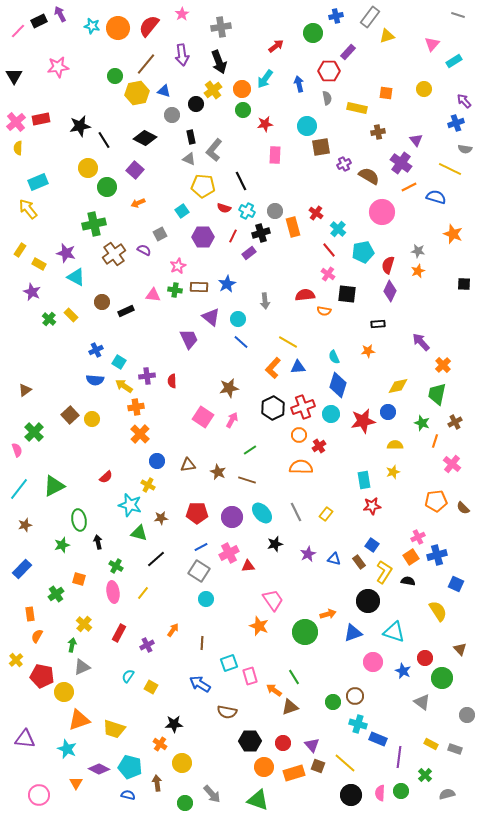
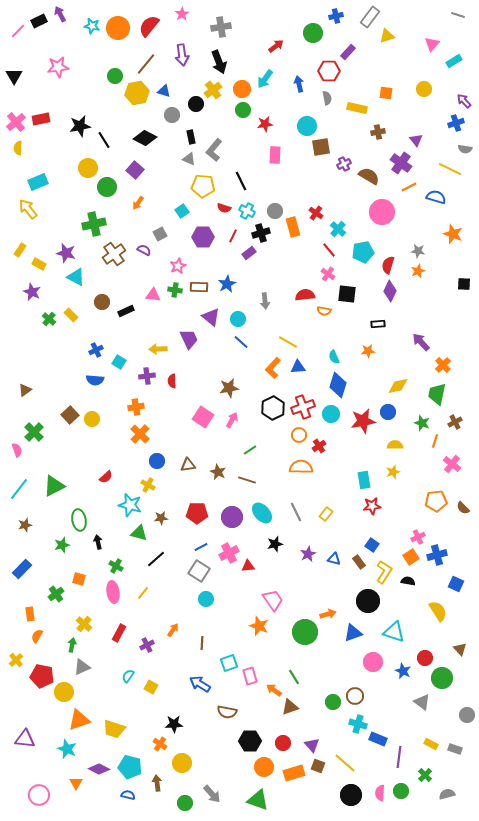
orange arrow at (138, 203): rotated 32 degrees counterclockwise
yellow arrow at (124, 386): moved 34 px right, 37 px up; rotated 36 degrees counterclockwise
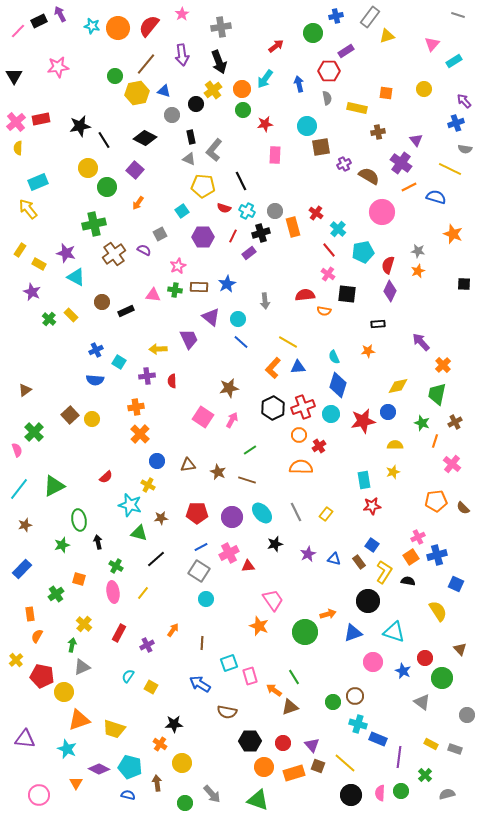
purple rectangle at (348, 52): moved 2 px left, 1 px up; rotated 14 degrees clockwise
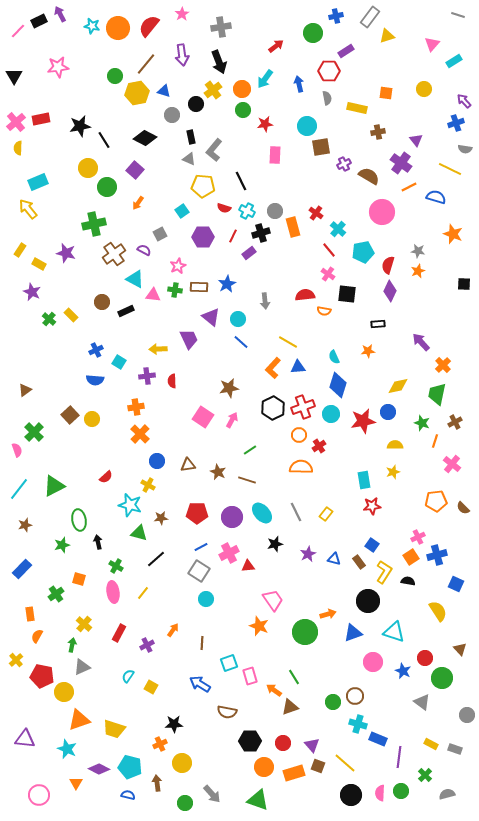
cyan triangle at (76, 277): moved 59 px right, 2 px down
orange cross at (160, 744): rotated 32 degrees clockwise
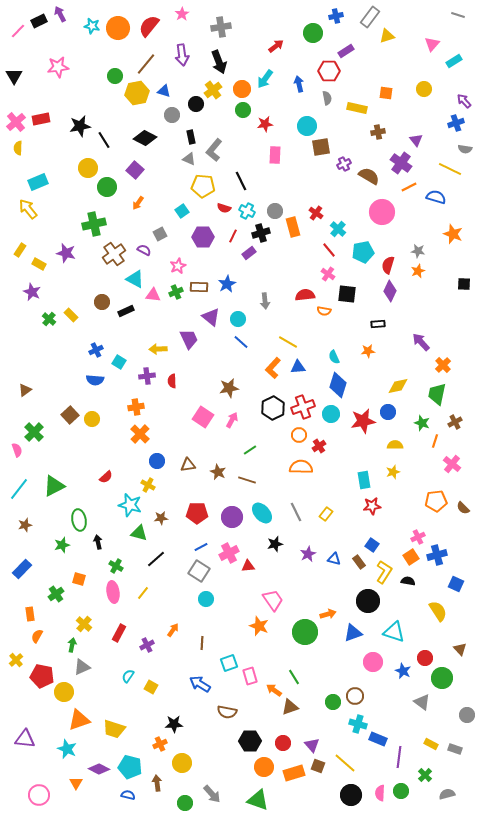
green cross at (175, 290): moved 1 px right, 2 px down; rotated 32 degrees counterclockwise
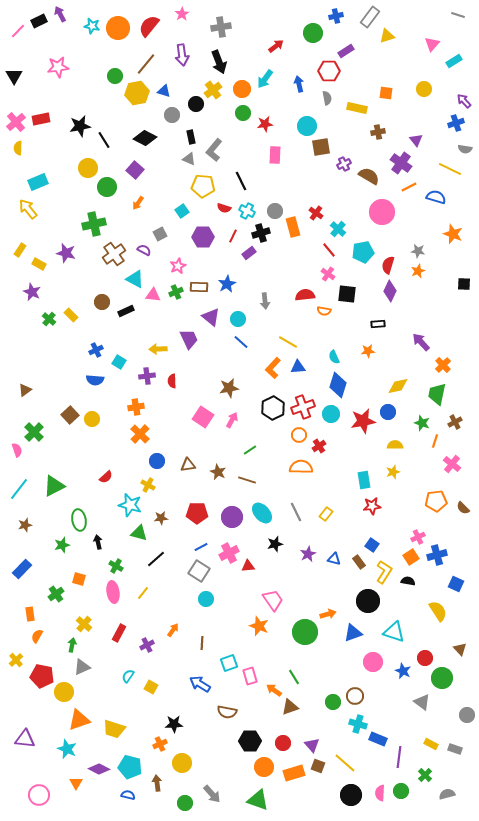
green circle at (243, 110): moved 3 px down
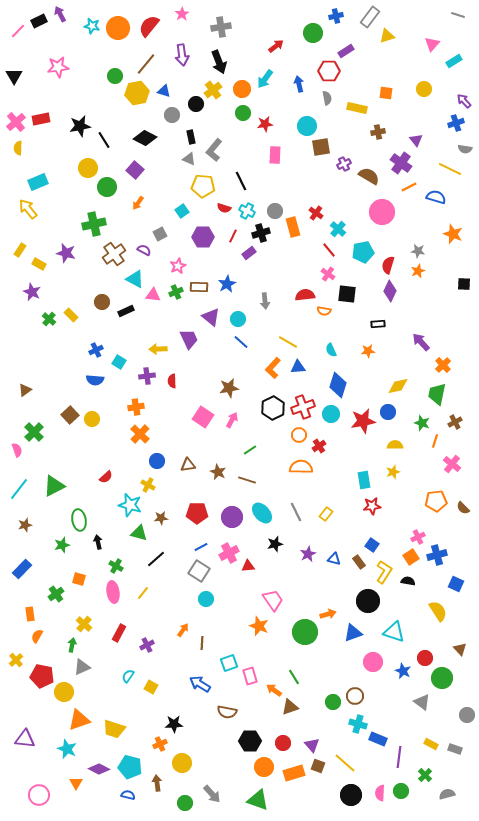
cyan semicircle at (334, 357): moved 3 px left, 7 px up
orange arrow at (173, 630): moved 10 px right
